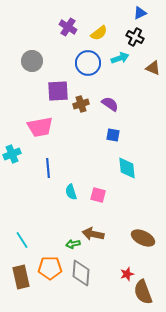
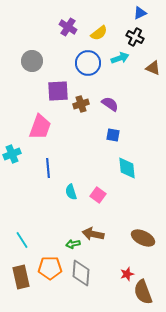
pink trapezoid: rotated 60 degrees counterclockwise
pink square: rotated 21 degrees clockwise
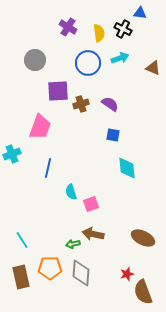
blue triangle: rotated 32 degrees clockwise
yellow semicircle: rotated 60 degrees counterclockwise
black cross: moved 12 px left, 8 px up
gray circle: moved 3 px right, 1 px up
blue line: rotated 18 degrees clockwise
pink square: moved 7 px left, 9 px down; rotated 35 degrees clockwise
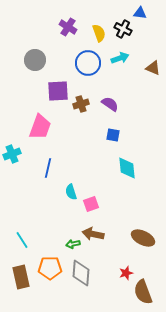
yellow semicircle: rotated 12 degrees counterclockwise
red star: moved 1 px left, 1 px up
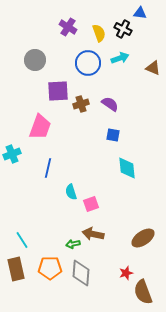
brown ellipse: rotated 60 degrees counterclockwise
brown rectangle: moved 5 px left, 8 px up
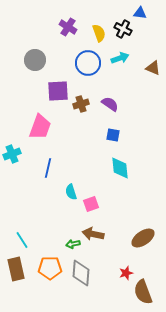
cyan diamond: moved 7 px left
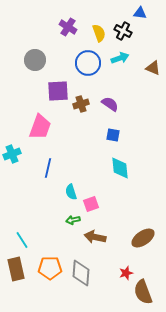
black cross: moved 2 px down
brown arrow: moved 2 px right, 3 px down
green arrow: moved 24 px up
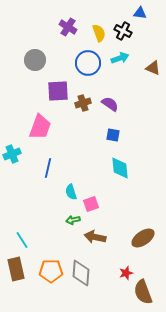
brown cross: moved 2 px right, 1 px up
orange pentagon: moved 1 px right, 3 px down
